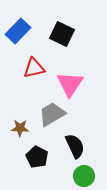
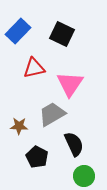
brown star: moved 1 px left, 2 px up
black semicircle: moved 1 px left, 2 px up
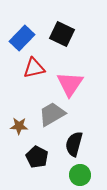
blue rectangle: moved 4 px right, 7 px down
black semicircle: rotated 140 degrees counterclockwise
green circle: moved 4 px left, 1 px up
